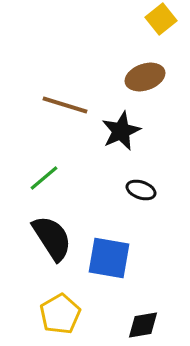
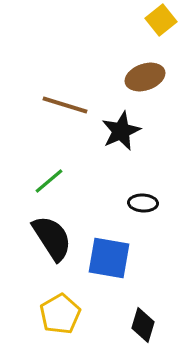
yellow square: moved 1 px down
green line: moved 5 px right, 3 px down
black ellipse: moved 2 px right, 13 px down; rotated 16 degrees counterclockwise
black diamond: rotated 64 degrees counterclockwise
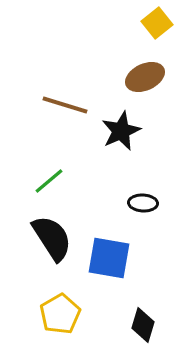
yellow square: moved 4 px left, 3 px down
brown ellipse: rotated 6 degrees counterclockwise
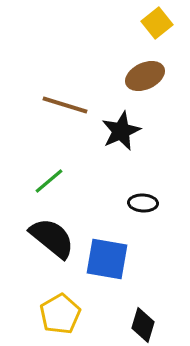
brown ellipse: moved 1 px up
black semicircle: rotated 18 degrees counterclockwise
blue square: moved 2 px left, 1 px down
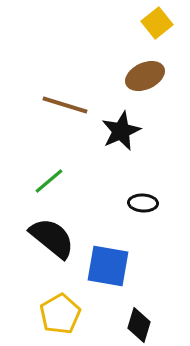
blue square: moved 1 px right, 7 px down
black diamond: moved 4 px left
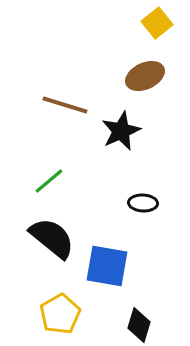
blue square: moved 1 px left
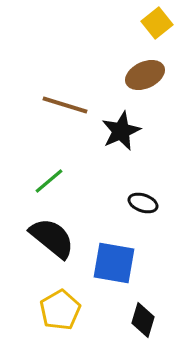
brown ellipse: moved 1 px up
black ellipse: rotated 16 degrees clockwise
blue square: moved 7 px right, 3 px up
yellow pentagon: moved 4 px up
black diamond: moved 4 px right, 5 px up
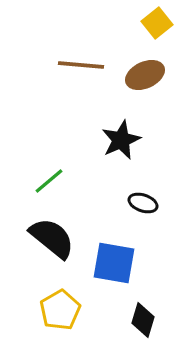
brown line: moved 16 px right, 40 px up; rotated 12 degrees counterclockwise
black star: moved 9 px down
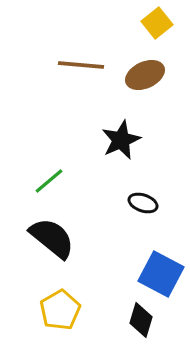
blue square: moved 47 px right, 11 px down; rotated 18 degrees clockwise
black diamond: moved 2 px left
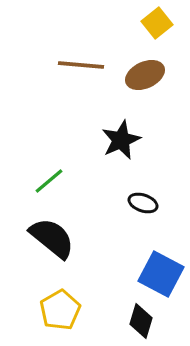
black diamond: moved 1 px down
